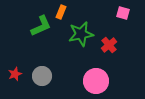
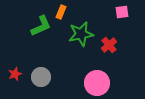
pink square: moved 1 px left, 1 px up; rotated 24 degrees counterclockwise
gray circle: moved 1 px left, 1 px down
pink circle: moved 1 px right, 2 px down
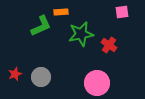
orange rectangle: rotated 64 degrees clockwise
red cross: rotated 14 degrees counterclockwise
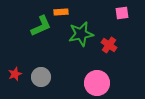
pink square: moved 1 px down
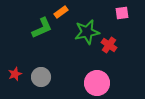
orange rectangle: rotated 32 degrees counterclockwise
green L-shape: moved 1 px right, 2 px down
green star: moved 6 px right, 2 px up
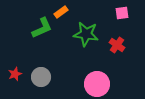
green star: moved 1 px left, 2 px down; rotated 20 degrees clockwise
red cross: moved 8 px right
pink circle: moved 1 px down
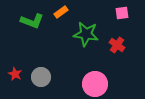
green L-shape: moved 10 px left, 7 px up; rotated 45 degrees clockwise
red star: rotated 24 degrees counterclockwise
pink circle: moved 2 px left
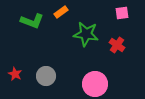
gray circle: moved 5 px right, 1 px up
